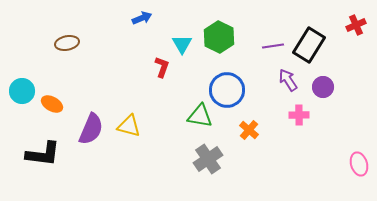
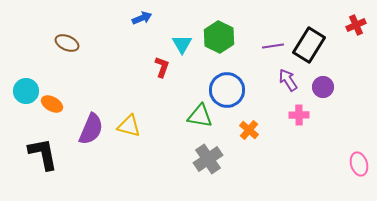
brown ellipse: rotated 35 degrees clockwise
cyan circle: moved 4 px right
black L-shape: rotated 108 degrees counterclockwise
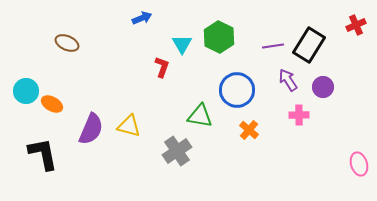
blue circle: moved 10 px right
gray cross: moved 31 px left, 8 px up
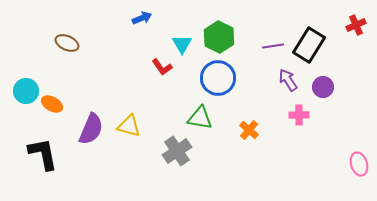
red L-shape: rotated 125 degrees clockwise
blue circle: moved 19 px left, 12 px up
green triangle: moved 2 px down
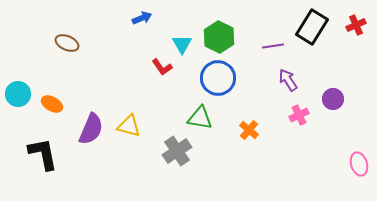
black rectangle: moved 3 px right, 18 px up
purple circle: moved 10 px right, 12 px down
cyan circle: moved 8 px left, 3 px down
pink cross: rotated 24 degrees counterclockwise
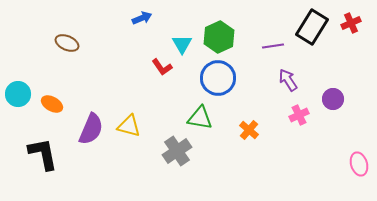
red cross: moved 5 px left, 2 px up
green hexagon: rotated 8 degrees clockwise
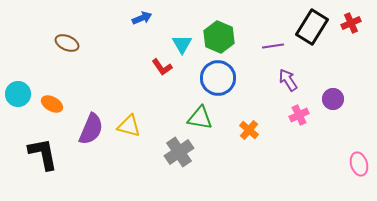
green hexagon: rotated 12 degrees counterclockwise
gray cross: moved 2 px right, 1 px down
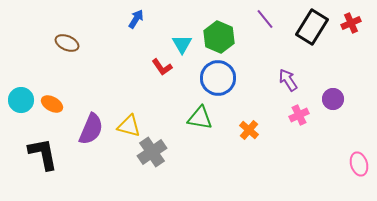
blue arrow: moved 6 px left, 1 px down; rotated 36 degrees counterclockwise
purple line: moved 8 px left, 27 px up; rotated 60 degrees clockwise
cyan circle: moved 3 px right, 6 px down
gray cross: moved 27 px left
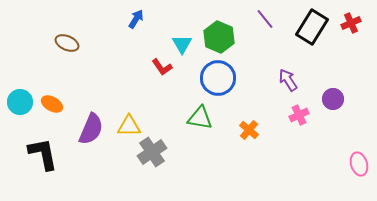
cyan circle: moved 1 px left, 2 px down
yellow triangle: rotated 15 degrees counterclockwise
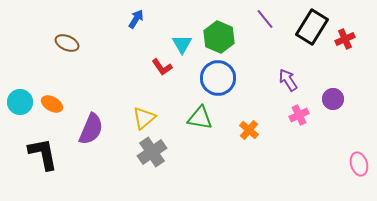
red cross: moved 6 px left, 16 px down
yellow triangle: moved 15 px right, 8 px up; rotated 40 degrees counterclockwise
